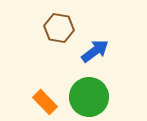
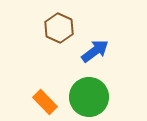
brown hexagon: rotated 16 degrees clockwise
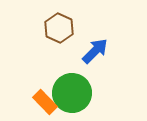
blue arrow: rotated 8 degrees counterclockwise
green circle: moved 17 px left, 4 px up
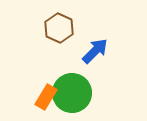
orange rectangle: moved 1 px right, 5 px up; rotated 75 degrees clockwise
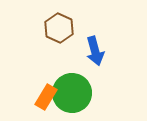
blue arrow: rotated 120 degrees clockwise
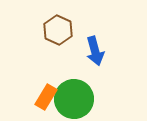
brown hexagon: moved 1 px left, 2 px down
green circle: moved 2 px right, 6 px down
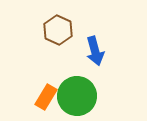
green circle: moved 3 px right, 3 px up
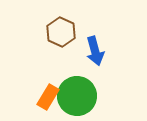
brown hexagon: moved 3 px right, 2 px down
orange rectangle: moved 2 px right
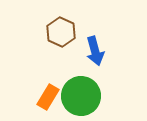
green circle: moved 4 px right
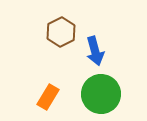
brown hexagon: rotated 8 degrees clockwise
green circle: moved 20 px right, 2 px up
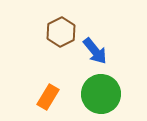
blue arrow: rotated 24 degrees counterclockwise
